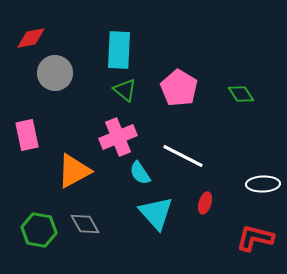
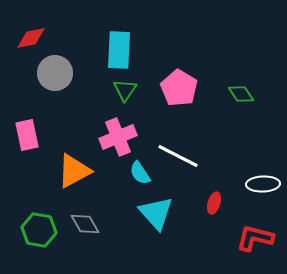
green triangle: rotated 25 degrees clockwise
white line: moved 5 px left
red ellipse: moved 9 px right
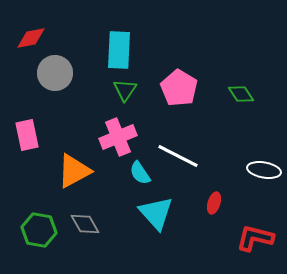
white ellipse: moved 1 px right, 14 px up; rotated 12 degrees clockwise
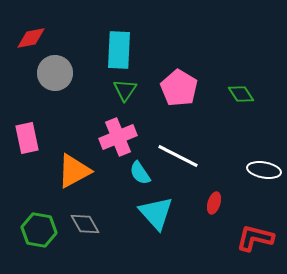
pink rectangle: moved 3 px down
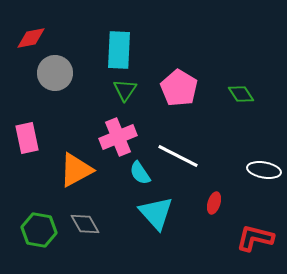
orange triangle: moved 2 px right, 1 px up
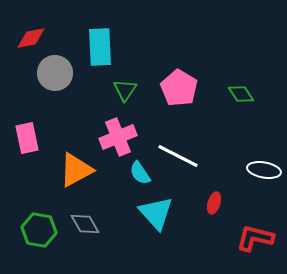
cyan rectangle: moved 19 px left, 3 px up; rotated 6 degrees counterclockwise
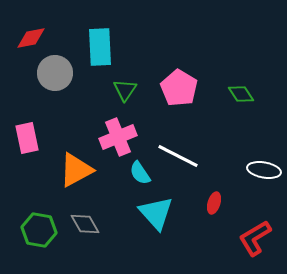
red L-shape: rotated 45 degrees counterclockwise
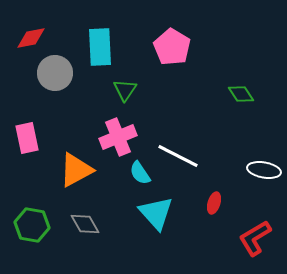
pink pentagon: moved 7 px left, 41 px up
green hexagon: moved 7 px left, 5 px up
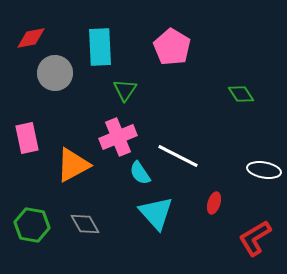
orange triangle: moved 3 px left, 5 px up
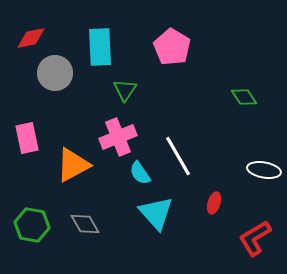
green diamond: moved 3 px right, 3 px down
white line: rotated 33 degrees clockwise
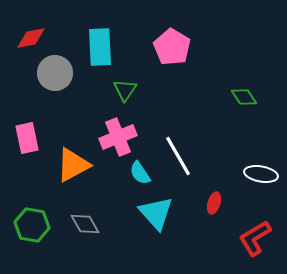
white ellipse: moved 3 px left, 4 px down
